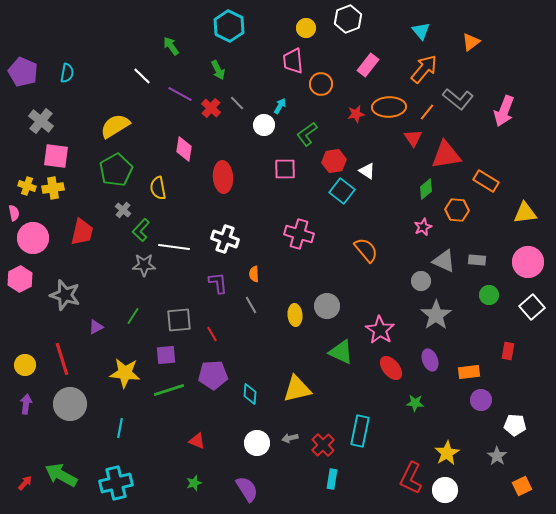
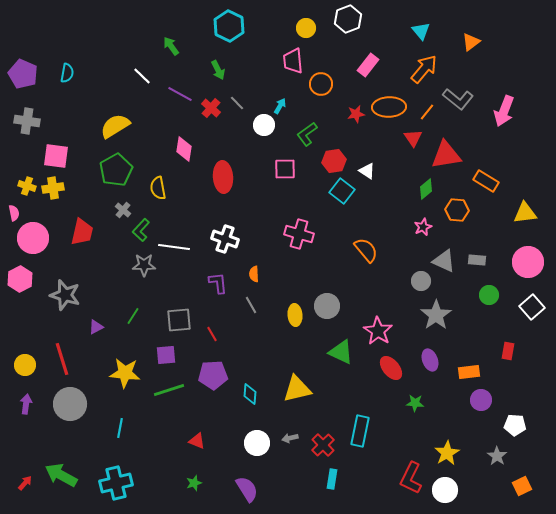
purple pentagon at (23, 72): moved 2 px down
gray cross at (41, 121): moved 14 px left; rotated 30 degrees counterclockwise
pink star at (380, 330): moved 2 px left, 1 px down
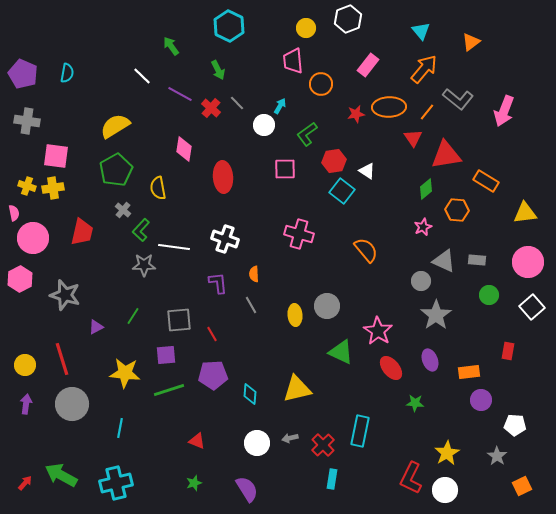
gray circle at (70, 404): moved 2 px right
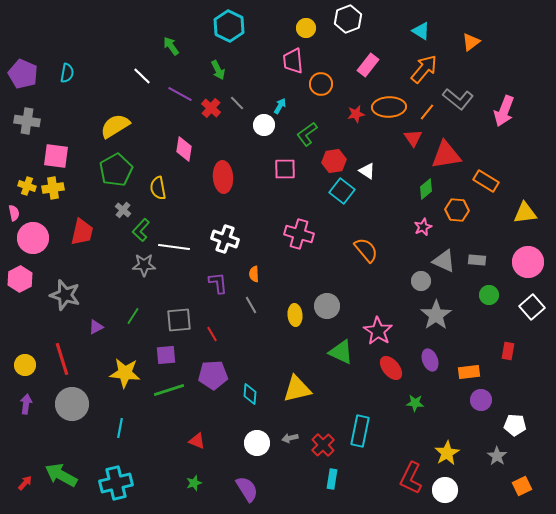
cyan triangle at (421, 31): rotated 18 degrees counterclockwise
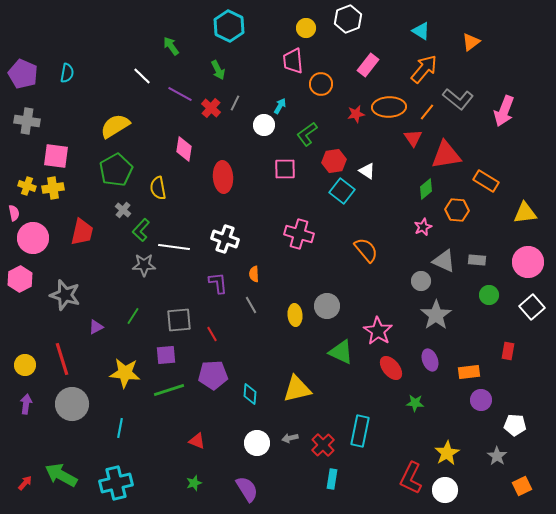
gray line at (237, 103): moved 2 px left; rotated 70 degrees clockwise
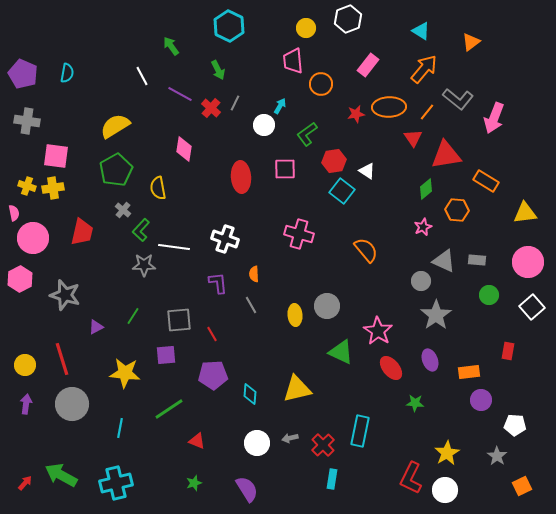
white line at (142, 76): rotated 18 degrees clockwise
pink arrow at (504, 111): moved 10 px left, 7 px down
red ellipse at (223, 177): moved 18 px right
green line at (169, 390): moved 19 px down; rotated 16 degrees counterclockwise
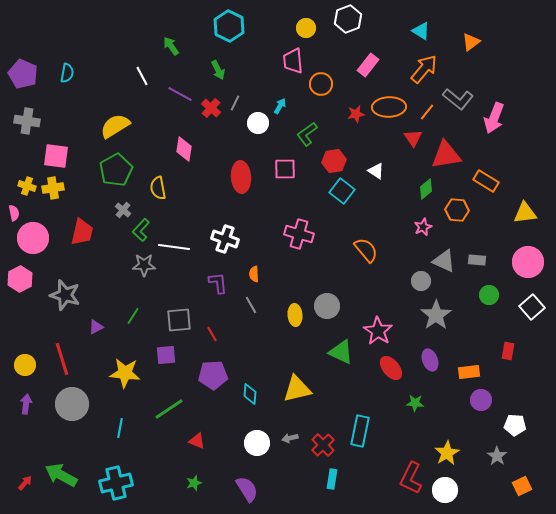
white circle at (264, 125): moved 6 px left, 2 px up
white triangle at (367, 171): moved 9 px right
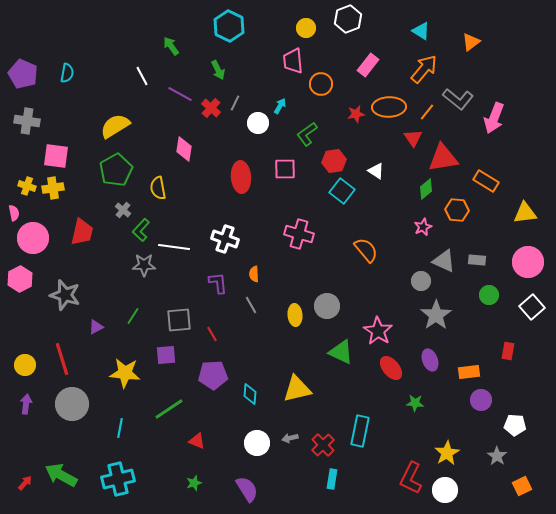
red triangle at (446, 155): moved 3 px left, 3 px down
cyan cross at (116, 483): moved 2 px right, 4 px up
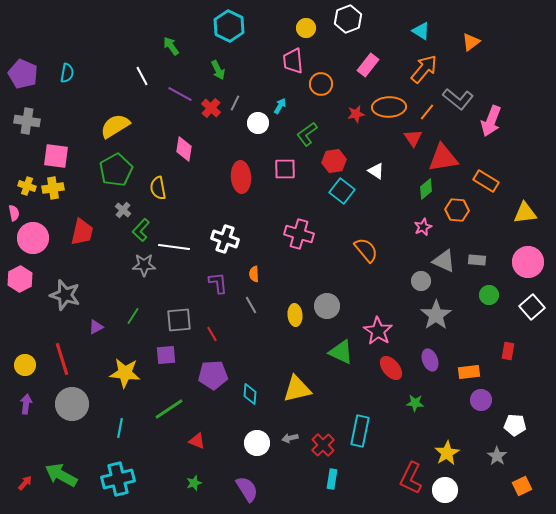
pink arrow at (494, 118): moved 3 px left, 3 px down
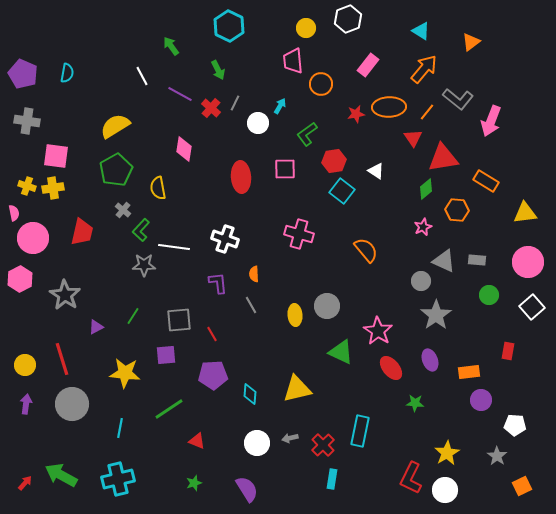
gray star at (65, 295): rotated 16 degrees clockwise
